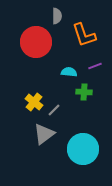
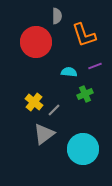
green cross: moved 1 px right, 2 px down; rotated 28 degrees counterclockwise
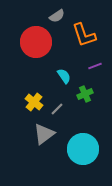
gray semicircle: rotated 56 degrees clockwise
cyan semicircle: moved 5 px left, 4 px down; rotated 49 degrees clockwise
gray line: moved 3 px right, 1 px up
